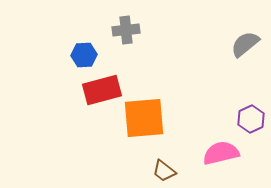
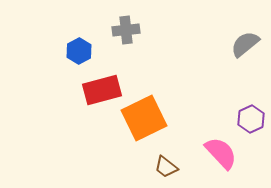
blue hexagon: moved 5 px left, 4 px up; rotated 25 degrees counterclockwise
orange square: rotated 21 degrees counterclockwise
pink semicircle: rotated 60 degrees clockwise
brown trapezoid: moved 2 px right, 4 px up
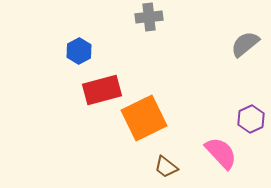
gray cross: moved 23 px right, 13 px up
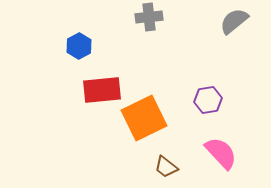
gray semicircle: moved 11 px left, 23 px up
blue hexagon: moved 5 px up
red rectangle: rotated 9 degrees clockwise
purple hexagon: moved 43 px left, 19 px up; rotated 16 degrees clockwise
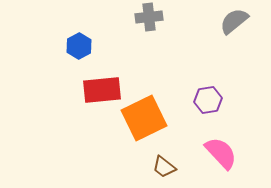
brown trapezoid: moved 2 px left
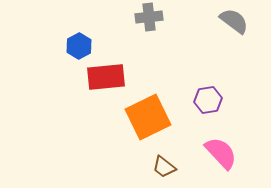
gray semicircle: rotated 76 degrees clockwise
red rectangle: moved 4 px right, 13 px up
orange square: moved 4 px right, 1 px up
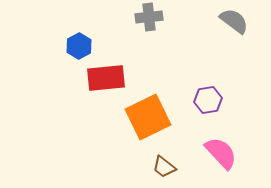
red rectangle: moved 1 px down
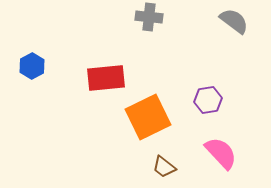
gray cross: rotated 12 degrees clockwise
blue hexagon: moved 47 px left, 20 px down
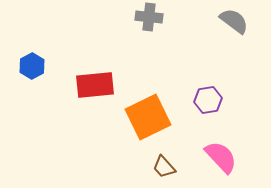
red rectangle: moved 11 px left, 7 px down
pink semicircle: moved 4 px down
brown trapezoid: rotated 10 degrees clockwise
